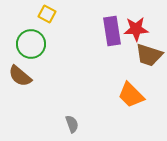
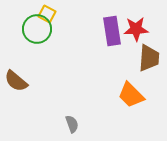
green circle: moved 6 px right, 15 px up
brown trapezoid: moved 3 px down; rotated 104 degrees counterclockwise
brown semicircle: moved 4 px left, 5 px down
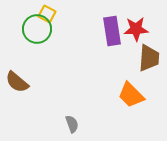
brown semicircle: moved 1 px right, 1 px down
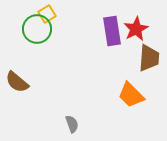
yellow square: rotated 30 degrees clockwise
red star: rotated 25 degrees counterclockwise
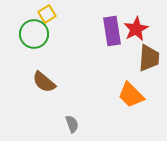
green circle: moved 3 px left, 5 px down
brown semicircle: moved 27 px right
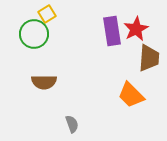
brown semicircle: rotated 40 degrees counterclockwise
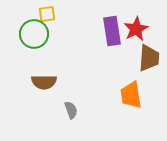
yellow square: rotated 24 degrees clockwise
orange trapezoid: rotated 36 degrees clockwise
gray semicircle: moved 1 px left, 14 px up
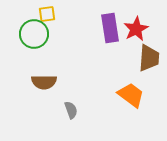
purple rectangle: moved 2 px left, 3 px up
orange trapezoid: rotated 136 degrees clockwise
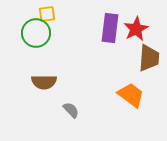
purple rectangle: rotated 16 degrees clockwise
green circle: moved 2 px right, 1 px up
gray semicircle: rotated 24 degrees counterclockwise
